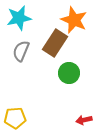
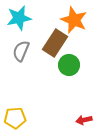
green circle: moved 8 px up
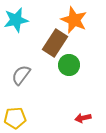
cyan star: moved 3 px left, 2 px down
gray semicircle: moved 24 px down; rotated 15 degrees clockwise
red arrow: moved 1 px left, 2 px up
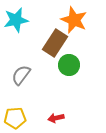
red arrow: moved 27 px left
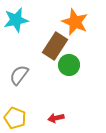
orange star: moved 1 px right, 2 px down
brown rectangle: moved 3 px down
gray semicircle: moved 2 px left
yellow pentagon: rotated 25 degrees clockwise
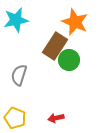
green circle: moved 5 px up
gray semicircle: rotated 20 degrees counterclockwise
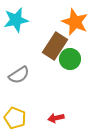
green circle: moved 1 px right, 1 px up
gray semicircle: rotated 140 degrees counterclockwise
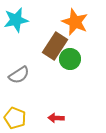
red arrow: rotated 14 degrees clockwise
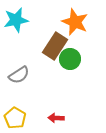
yellow pentagon: rotated 10 degrees clockwise
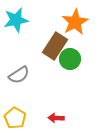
orange star: rotated 20 degrees clockwise
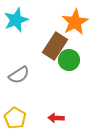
cyan star: rotated 10 degrees counterclockwise
green circle: moved 1 px left, 1 px down
